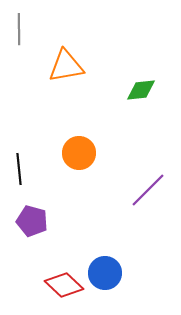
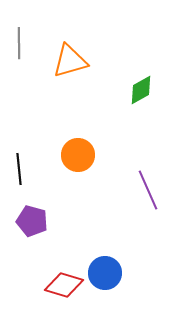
gray line: moved 14 px down
orange triangle: moved 4 px right, 5 px up; rotated 6 degrees counterclockwise
green diamond: rotated 24 degrees counterclockwise
orange circle: moved 1 px left, 2 px down
purple line: rotated 69 degrees counterclockwise
red diamond: rotated 27 degrees counterclockwise
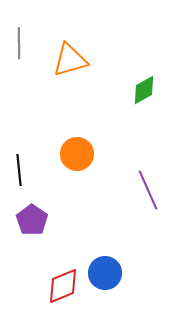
orange triangle: moved 1 px up
green diamond: moved 3 px right
orange circle: moved 1 px left, 1 px up
black line: moved 1 px down
purple pentagon: moved 1 px up; rotated 20 degrees clockwise
red diamond: moved 1 px left, 1 px down; rotated 39 degrees counterclockwise
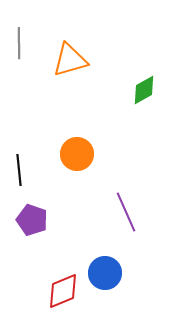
purple line: moved 22 px left, 22 px down
purple pentagon: rotated 16 degrees counterclockwise
red diamond: moved 5 px down
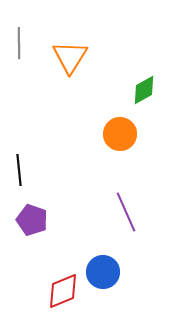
orange triangle: moved 3 px up; rotated 42 degrees counterclockwise
orange circle: moved 43 px right, 20 px up
blue circle: moved 2 px left, 1 px up
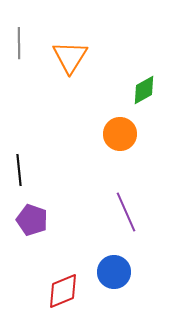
blue circle: moved 11 px right
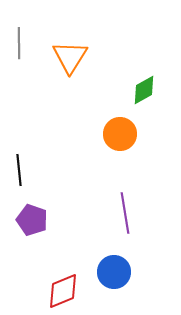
purple line: moved 1 px left, 1 px down; rotated 15 degrees clockwise
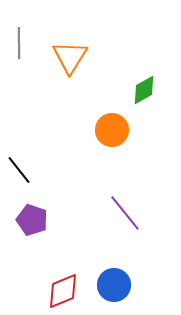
orange circle: moved 8 px left, 4 px up
black line: rotated 32 degrees counterclockwise
purple line: rotated 30 degrees counterclockwise
blue circle: moved 13 px down
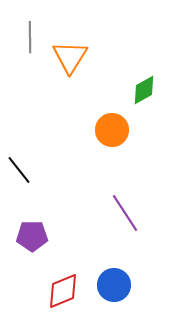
gray line: moved 11 px right, 6 px up
purple line: rotated 6 degrees clockwise
purple pentagon: moved 16 px down; rotated 20 degrees counterclockwise
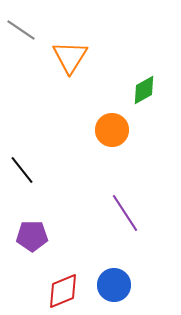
gray line: moved 9 px left, 7 px up; rotated 56 degrees counterclockwise
black line: moved 3 px right
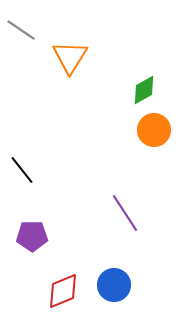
orange circle: moved 42 px right
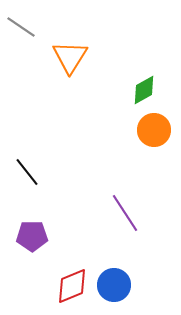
gray line: moved 3 px up
black line: moved 5 px right, 2 px down
red diamond: moved 9 px right, 5 px up
